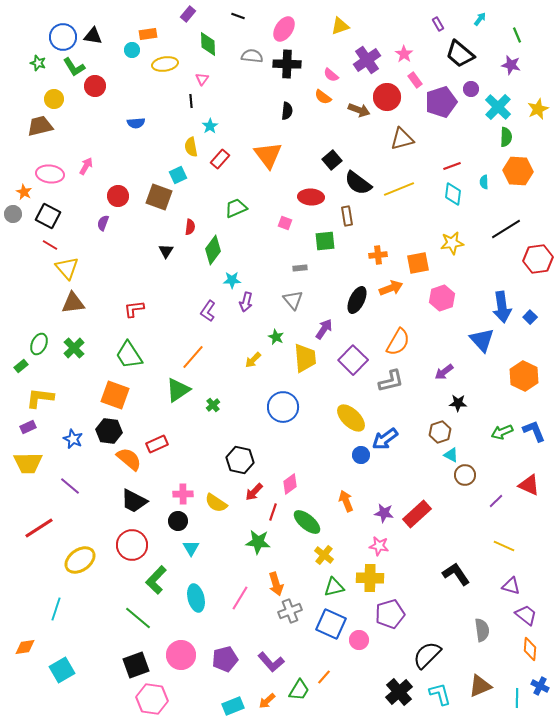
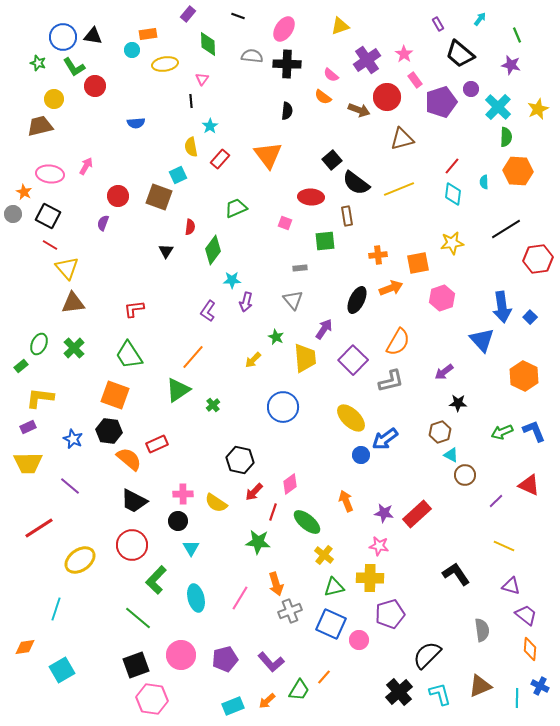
red line at (452, 166): rotated 30 degrees counterclockwise
black semicircle at (358, 183): moved 2 px left
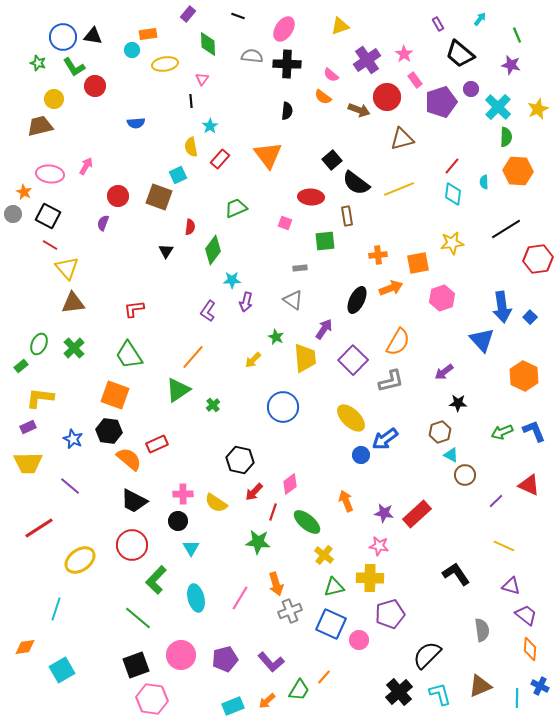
gray triangle at (293, 300): rotated 15 degrees counterclockwise
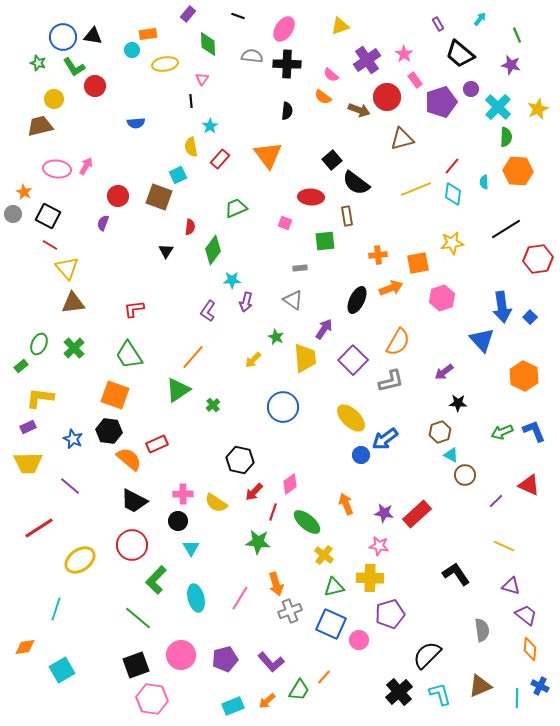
pink ellipse at (50, 174): moved 7 px right, 5 px up
yellow line at (399, 189): moved 17 px right
orange arrow at (346, 501): moved 3 px down
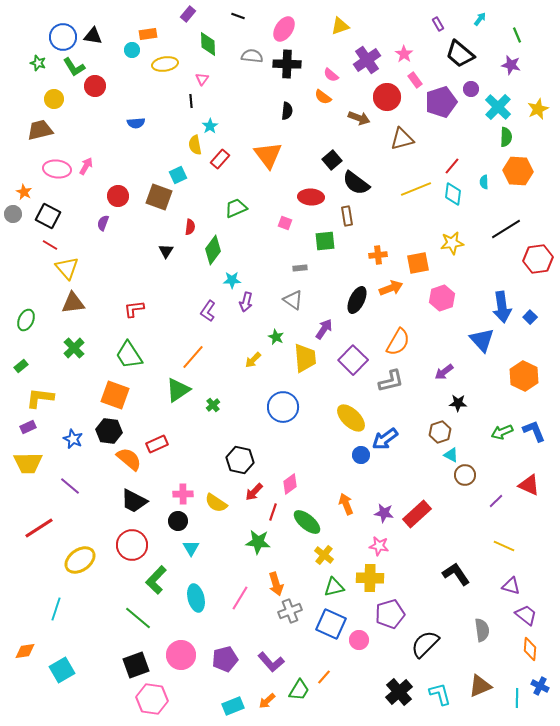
brown arrow at (359, 110): moved 8 px down
brown trapezoid at (40, 126): moved 4 px down
yellow semicircle at (191, 147): moved 4 px right, 2 px up
green ellipse at (39, 344): moved 13 px left, 24 px up
orange diamond at (25, 647): moved 4 px down
black semicircle at (427, 655): moved 2 px left, 11 px up
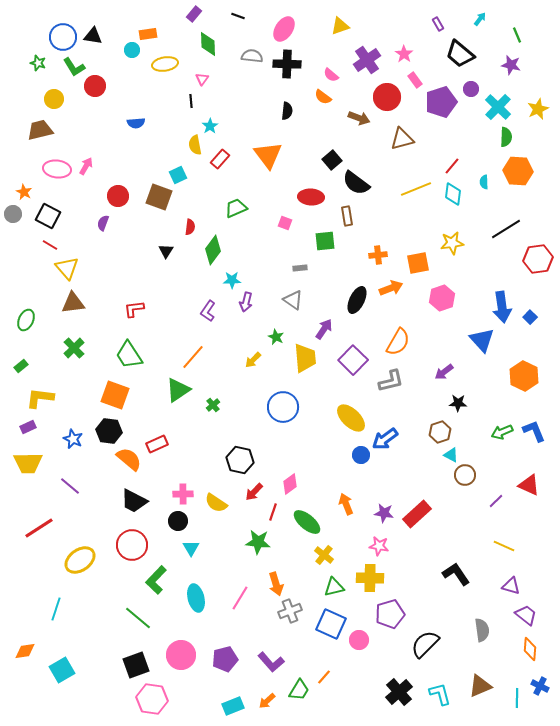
purple rectangle at (188, 14): moved 6 px right
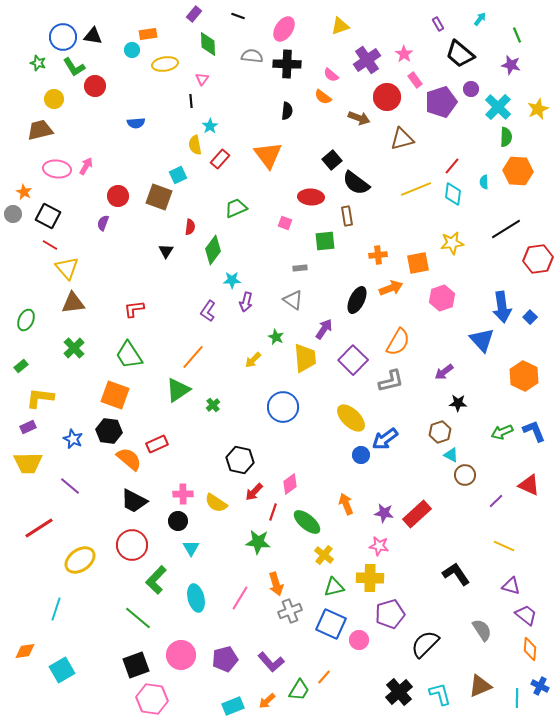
gray semicircle at (482, 630): rotated 25 degrees counterclockwise
